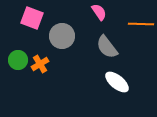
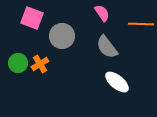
pink semicircle: moved 3 px right, 1 px down
green circle: moved 3 px down
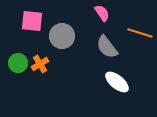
pink square: moved 3 px down; rotated 15 degrees counterclockwise
orange line: moved 1 px left, 9 px down; rotated 15 degrees clockwise
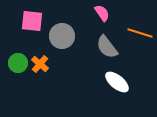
orange cross: rotated 18 degrees counterclockwise
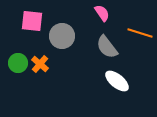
white ellipse: moved 1 px up
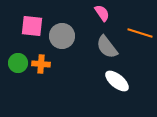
pink square: moved 5 px down
orange cross: moved 1 px right; rotated 36 degrees counterclockwise
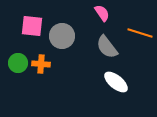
white ellipse: moved 1 px left, 1 px down
